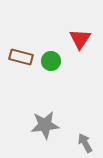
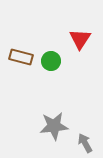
gray star: moved 9 px right, 1 px down
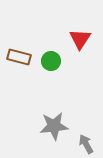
brown rectangle: moved 2 px left
gray arrow: moved 1 px right, 1 px down
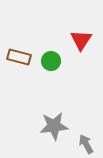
red triangle: moved 1 px right, 1 px down
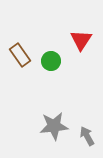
brown rectangle: moved 1 px right, 2 px up; rotated 40 degrees clockwise
gray arrow: moved 1 px right, 8 px up
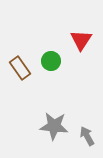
brown rectangle: moved 13 px down
gray star: rotated 12 degrees clockwise
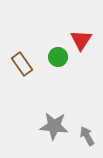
green circle: moved 7 px right, 4 px up
brown rectangle: moved 2 px right, 4 px up
